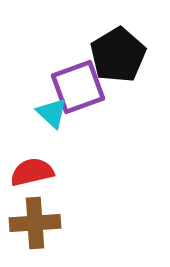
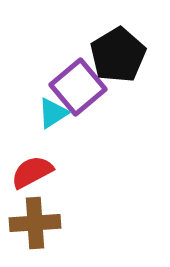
purple square: rotated 20 degrees counterclockwise
cyan triangle: moved 1 px right; rotated 44 degrees clockwise
red semicircle: rotated 15 degrees counterclockwise
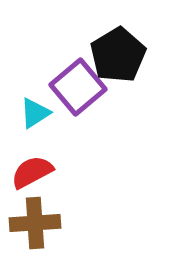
cyan triangle: moved 18 px left
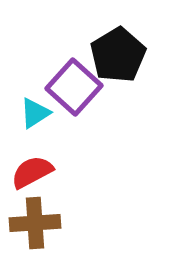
purple square: moved 4 px left; rotated 8 degrees counterclockwise
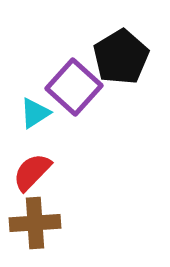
black pentagon: moved 3 px right, 2 px down
red semicircle: rotated 18 degrees counterclockwise
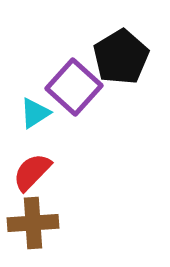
brown cross: moved 2 px left
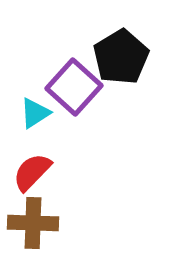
brown cross: rotated 6 degrees clockwise
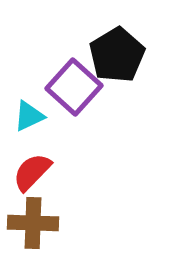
black pentagon: moved 4 px left, 2 px up
cyan triangle: moved 6 px left, 3 px down; rotated 8 degrees clockwise
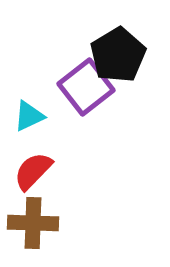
black pentagon: moved 1 px right
purple square: moved 12 px right; rotated 10 degrees clockwise
red semicircle: moved 1 px right, 1 px up
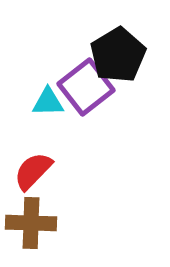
cyan triangle: moved 19 px right, 14 px up; rotated 24 degrees clockwise
brown cross: moved 2 px left
